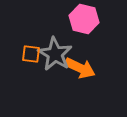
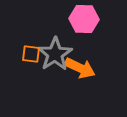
pink hexagon: rotated 12 degrees counterclockwise
gray star: rotated 8 degrees clockwise
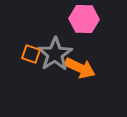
orange square: rotated 12 degrees clockwise
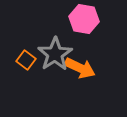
pink hexagon: rotated 8 degrees clockwise
orange square: moved 5 px left, 6 px down; rotated 18 degrees clockwise
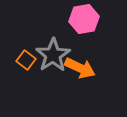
pink hexagon: rotated 20 degrees counterclockwise
gray star: moved 2 px left, 1 px down
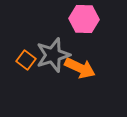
pink hexagon: rotated 12 degrees clockwise
gray star: rotated 16 degrees clockwise
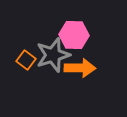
pink hexagon: moved 10 px left, 16 px down
orange arrow: rotated 24 degrees counterclockwise
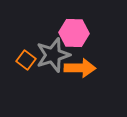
pink hexagon: moved 2 px up
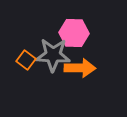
gray star: rotated 20 degrees clockwise
